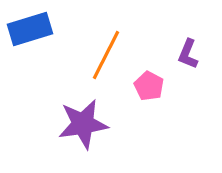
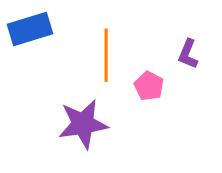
orange line: rotated 27 degrees counterclockwise
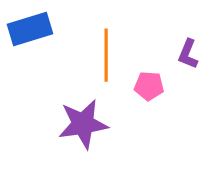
pink pentagon: rotated 24 degrees counterclockwise
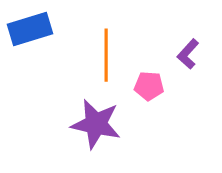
purple L-shape: rotated 20 degrees clockwise
purple star: moved 13 px right; rotated 21 degrees clockwise
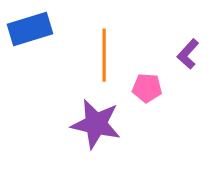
orange line: moved 2 px left
pink pentagon: moved 2 px left, 2 px down
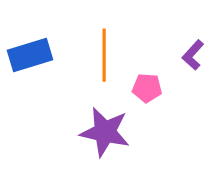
blue rectangle: moved 26 px down
purple L-shape: moved 5 px right, 1 px down
purple star: moved 9 px right, 8 px down
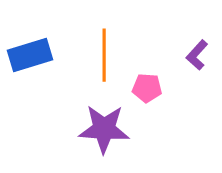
purple L-shape: moved 4 px right
purple star: moved 1 px left, 3 px up; rotated 9 degrees counterclockwise
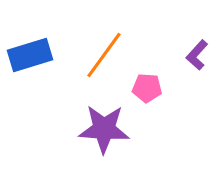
orange line: rotated 36 degrees clockwise
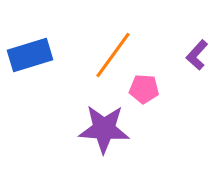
orange line: moved 9 px right
pink pentagon: moved 3 px left, 1 px down
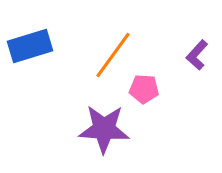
blue rectangle: moved 9 px up
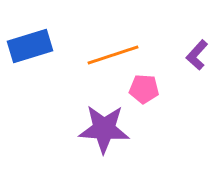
orange line: rotated 36 degrees clockwise
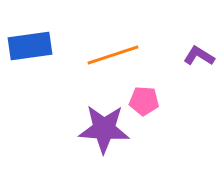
blue rectangle: rotated 9 degrees clockwise
purple L-shape: moved 2 px right, 1 px down; rotated 80 degrees clockwise
pink pentagon: moved 12 px down
